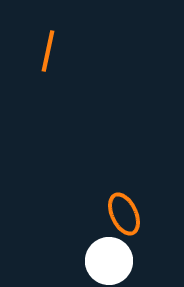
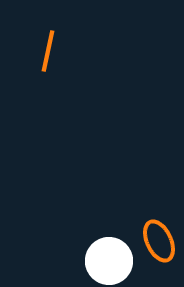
orange ellipse: moved 35 px right, 27 px down
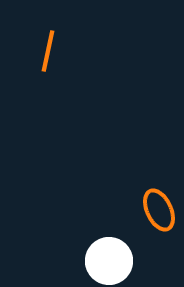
orange ellipse: moved 31 px up
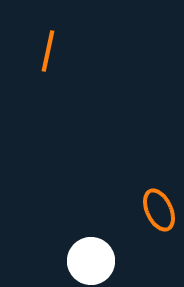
white circle: moved 18 px left
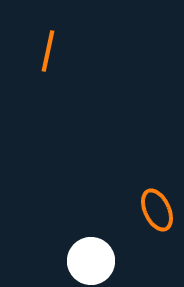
orange ellipse: moved 2 px left
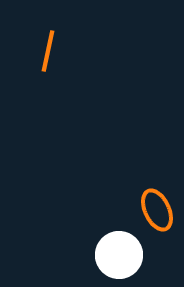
white circle: moved 28 px right, 6 px up
